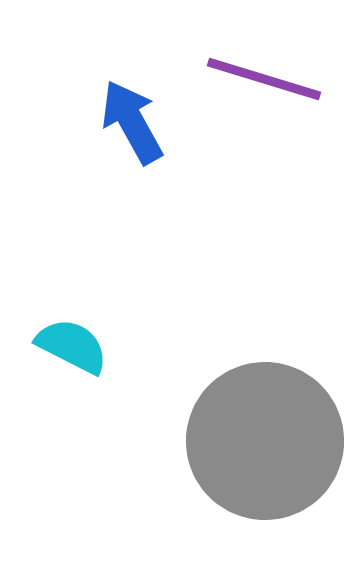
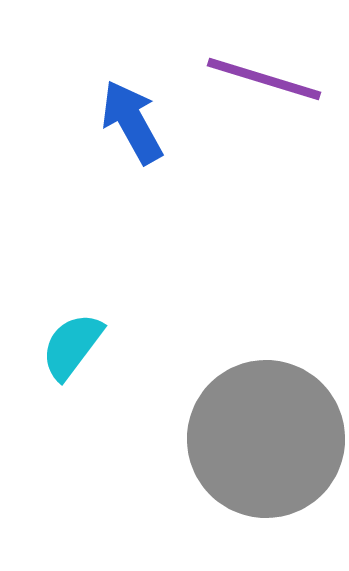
cyan semicircle: rotated 80 degrees counterclockwise
gray circle: moved 1 px right, 2 px up
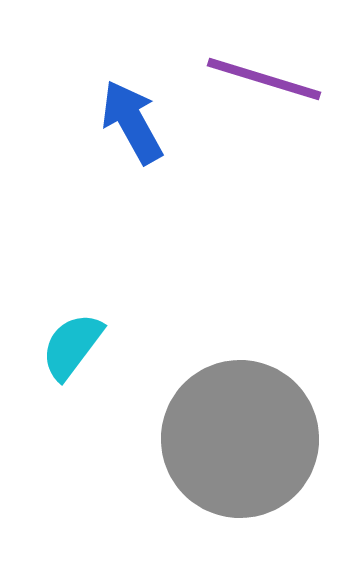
gray circle: moved 26 px left
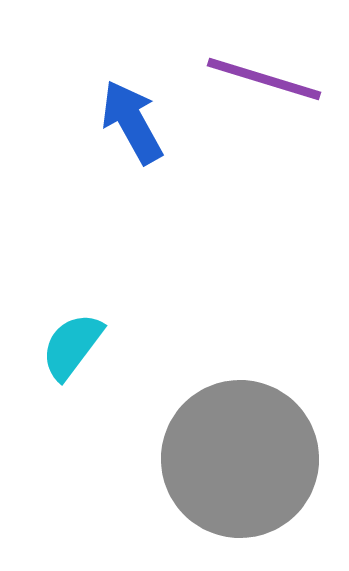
gray circle: moved 20 px down
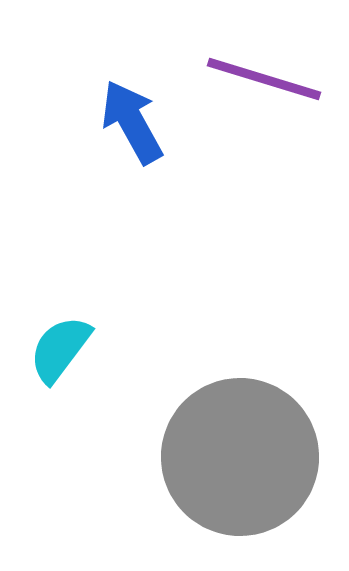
cyan semicircle: moved 12 px left, 3 px down
gray circle: moved 2 px up
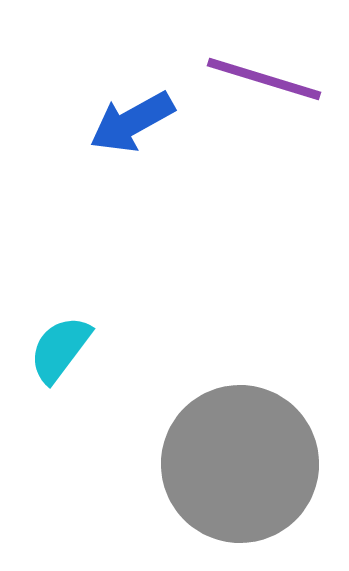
blue arrow: rotated 90 degrees counterclockwise
gray circle: moved 7 px down
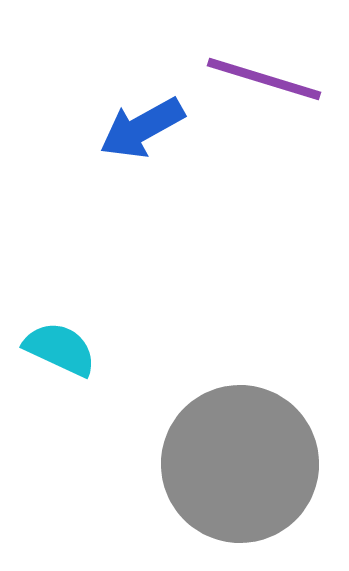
blue arrow: moved 10 px right, 6 px down
cyan semicircle: rotated 78 degrees clockwise
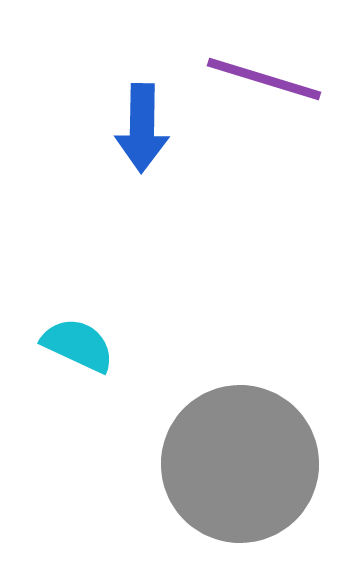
blue arrow: rotated 60 degrees counterclockwise
cyan semicircle: moved 18 px right, 4 px up
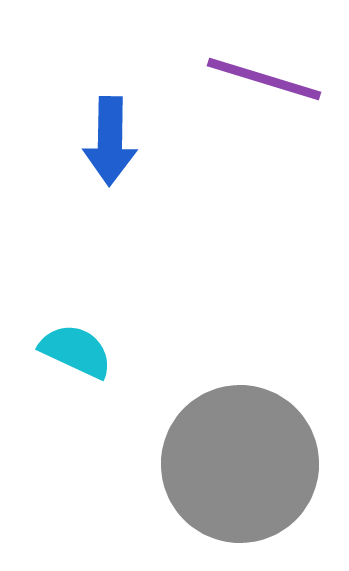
blue arrow: moved 32 px left, 13 px down
cyan semicircle: moved 2 px left, 6 px down
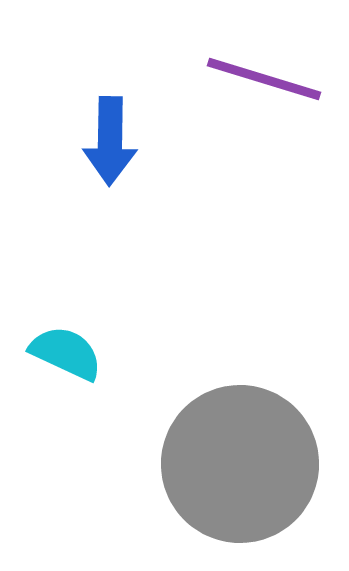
cyan semicircle: moved 10 px left, 2 px down
